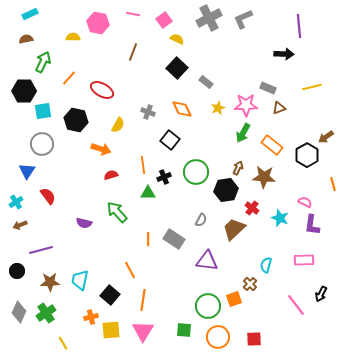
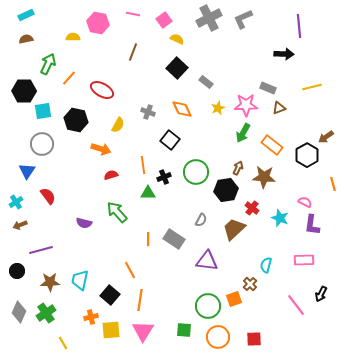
cyan rectangle at (30, 14): moved 4 px left, 1 px down
green arrow at (43, 62): moved 5 px right, 2 px down
orange line at (143, 300): moved 3 px left
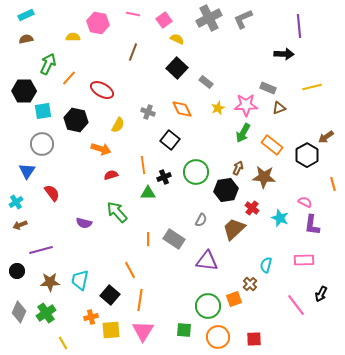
red semicircle at (48, 196): moved 4 px right, 3 px up
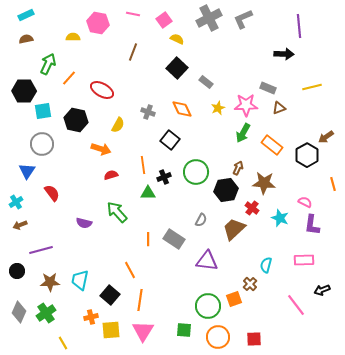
brown star at (264, 177): moved 6 px down
black arrow at (321, 294): moved 1 px right, 4 px up; rotated 42 degrees clockwise
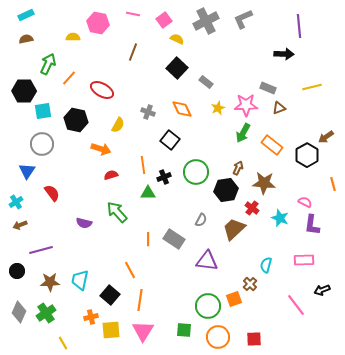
gray cross at (209, 18): moved 3 px left, 3 px down
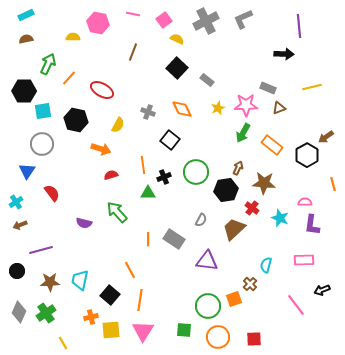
gray rectangle at (206, 82): moved 1 px right, 2 px up
pink semicircle at (305, 202): rotated 24 degrees counterclockwise
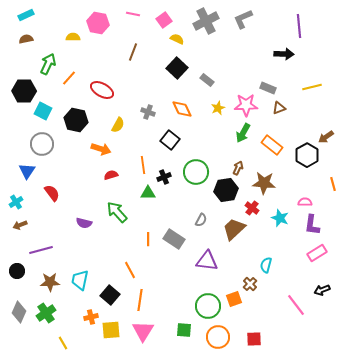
cyan square at (43, 111): rotated 36 degrees clockwise
pink rectangle at (304, 260): moved 13 px right, 7 px up; rotated 30 degrees counterclockwise
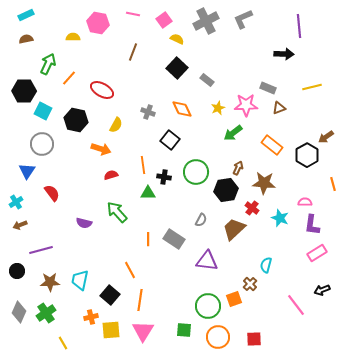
yellow semicircle at (118, 125): moved 2 px left
green arrow at (243, 133): moved 10 px left; rotated 24 degrees clockwise
black cross at (164, 177): rotated 32 degrees clockwise
